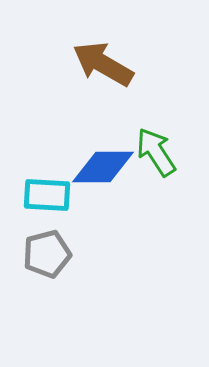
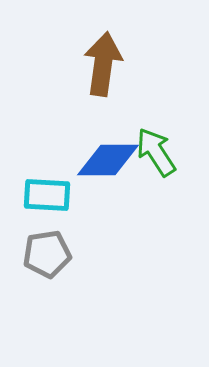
brown arrow: rotated 68 degrees clockwise
blue diamond: moved 5 px right, 7 px up
gray pentagon: rotated 6 degrees clockwise
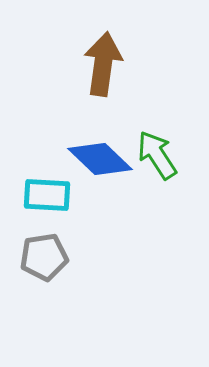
green arrow: moved 1 px right, 3 px down
blue diamond: moved 8 px left, 1 px up; rotated 44 degrees clockwise
gray pentagon: moved 3 px left, 3 px down
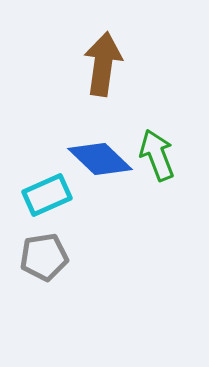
green arrow: rotated 12 degrees clockwise
cyan rectangle: rotated 27 degrees counterclockwise
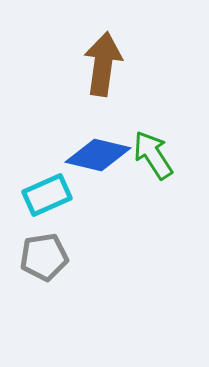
green arrow: moved 4 px left; rotated 12 degrees counterclockwise
blue diamond: moved 2 px left, 4 px up; rotated 30 degrees counterclockwise
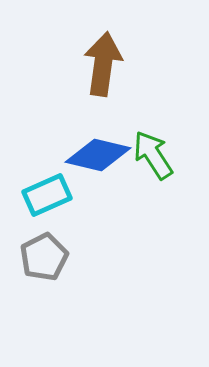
gray pentagon: rotated 18 degrees counterclockwise
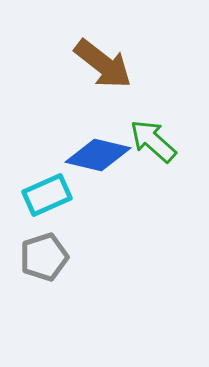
brown arrow: rotated 120 degrees clockwise
green arrow: moved 14 px up; rotated 15 degrees counterclockwise
gray pentagon: rotated 9 degrees clockwise
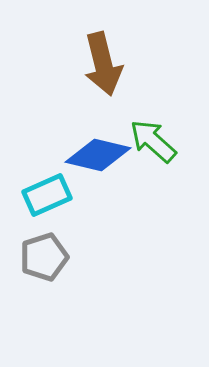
brown arrow: rotated 38 degrees clockwise
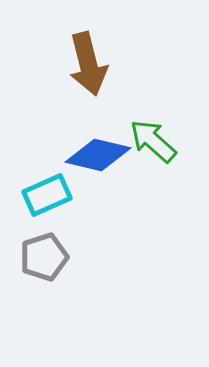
brown arrow: moved 15 px left
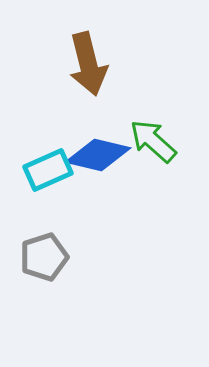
cyan rectangle: moved 1 px right, 25 px up
